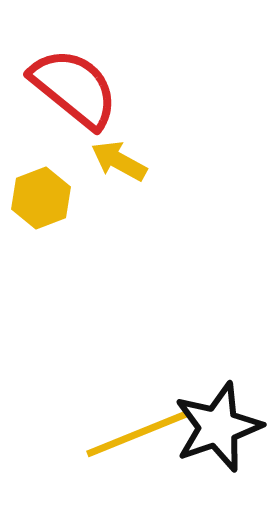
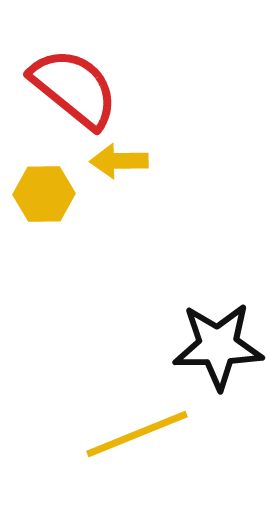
yellow arrow: rotated 30 degrees counterclockwise
yellow hexagon: moved 3 px right, 4 px up; rotated 20 degrees clockwise
black star: moved 81 px up; rotated 18 degrees clockwise
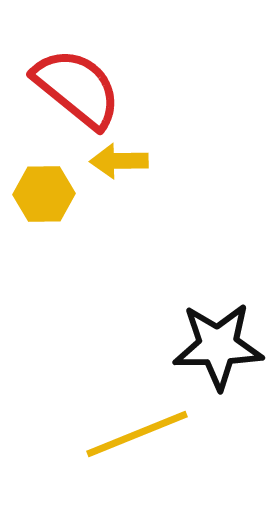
red semicircle: moved 3 px right
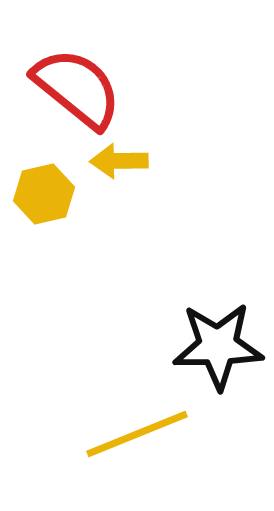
yellow hexagon: rotated 12 degrees counterclockwise
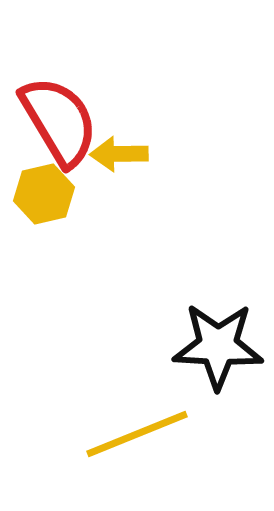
red semicircle: moved 18 px left, 33 px down; rotated 20 degrees clockwise
yellow arrow: moved 7 px up
black star: rotated 4 degrees clockwise
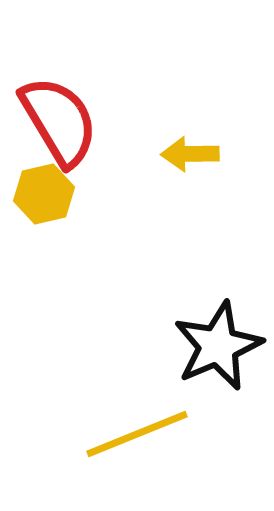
yellow arrow: moved 71 px right
black star: rotated 26 degrees counterclockwise
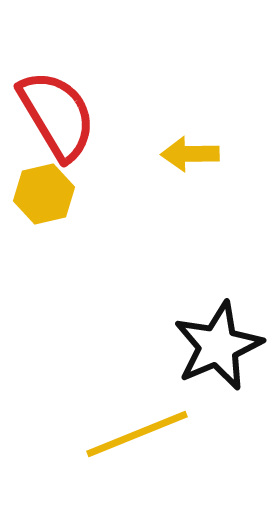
red semicircle: moved 2 px left, 6 px up
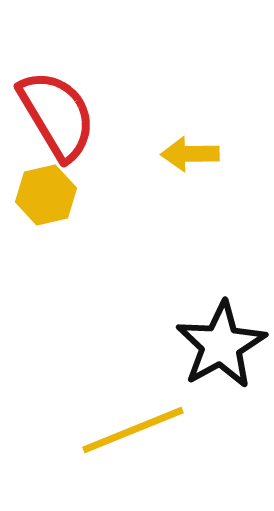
yellow hexagon: moved 2 px right, 1 px down
black star: moved 3 px right, 1 px up; rotated 6 degrees counterclockwise
yellow line: moved 4 px left, 4 px up
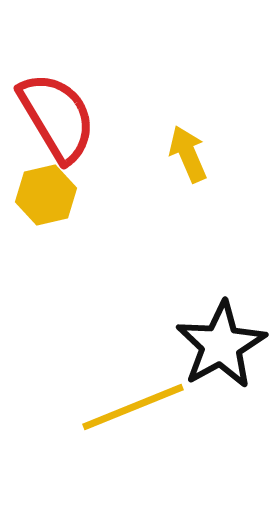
red semicircle: moved 2 px down
yellow arrow: moved 2 px left; rotated 68 degrees clockwise
yellow line: moved 23 px up
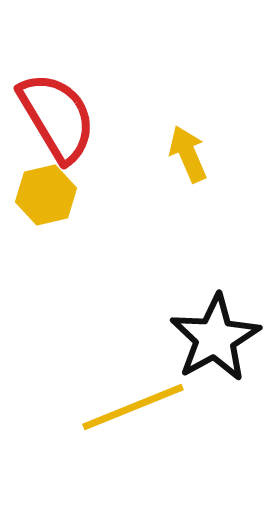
black star: moved 6 px left, 7 px up
